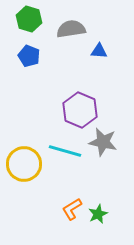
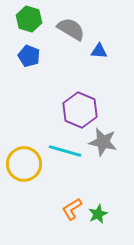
gray semicircle: rotated 40 degrees clockwise
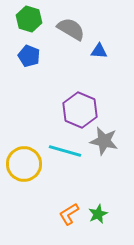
gray star: moved 1 px right, 1 px up
orange L-shape: moved 3 px left, 5 px down
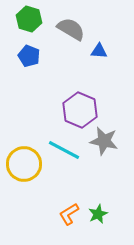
cyan line: moved 1 px left, 1 px up; rotated 12 degrees clockwise
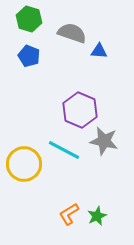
gray semicircle: moved 1 px right, 4 px down; rotated 12 degrees counterclockwise
green star: moved 1 px left, 2 px down
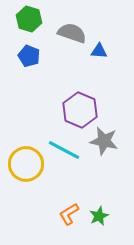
yellow circle: moved 2 px right
green star: moved 2 px right
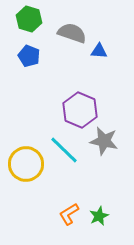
cyan line: rotated 16 degrees clockwise
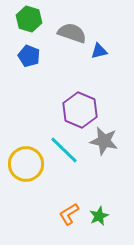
blue triangle: rotated 18 degrees counterclockwise
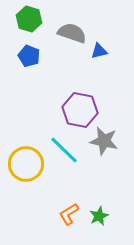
purple hexagon: rotated 12 degrees counterclockwise
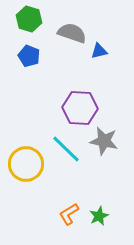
purple hexagon: moved 2 px up; rotated 8 degrees counterclockwise
cyan line: moved 2 px right, 1 px up
